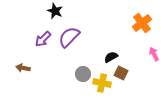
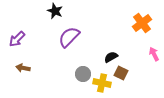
purple arrow: moved 26 px left
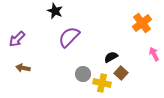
brown square: rotated 16 degrees clockwise
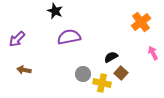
orange cross: moved 1 px left, 1 px up
purple semicircle: rotated 35 degrees clockwise
pink arrow: moved 1 px left, 1 px up
brown arrow: moved 1 px right, 2 px down
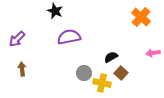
orange cross: moved 5 px up; rotated 12 degrees counterclockwise
pink arrow: rotated 72 degrees counterclockwise
brown arrow: moved 2 px left, 1 px up; rotated 72 degrees clockwise
gray circle: moved 1 px right, 1 px up
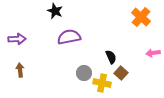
purple arrow: rotated 138 degrees counterclockwise
black semicircle: rotated 96 degrees clockwise
brown arrow: moved 2 px left, 1 px down
